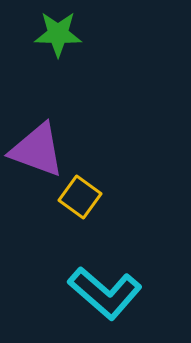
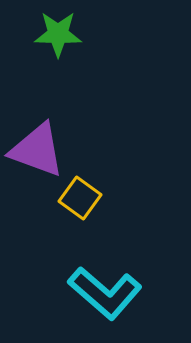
yellow square: moved 1 px down
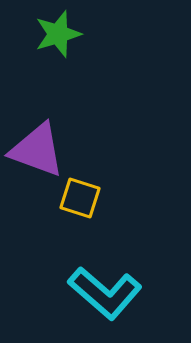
green star: rotated 18 degrees counterclockwise
yellow square: rotated 18 degrees counterclockwise
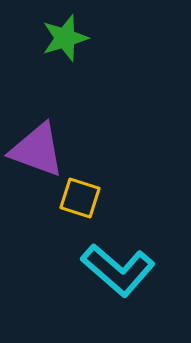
green star: moved 7 px right, 4 px down
cyan L-shape: moved 13 px right, 23 px up
